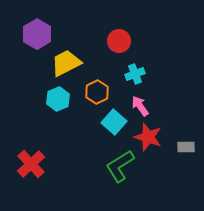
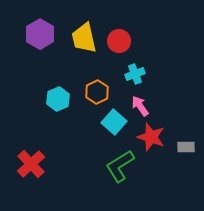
purple hexagon: moved 3 px right
yellow trapezoid: moved 18 px right, 25 px up; rotated 76 degrees counterclockwise
red star: moved 3 px right
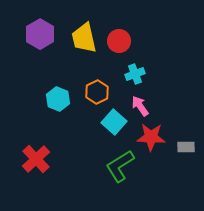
cyan hexagon: rotated 15 degrees counterclockwise
red star: rotated 16 degrees counterclockwise
red cross: moved 5 px right, 5 px up
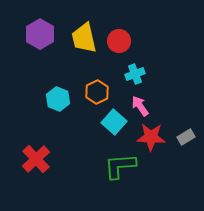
gray rectangle: moved 10 px up; rotated 30 degrees counterclockwise
green L-shape: rotated 28 degrees clockwise
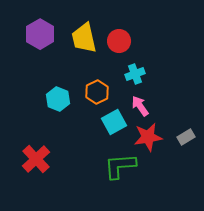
cyan square: rotated 20 degrees clockwise
red star: moved 3 px left; rotated 12 degrees counterclockwise
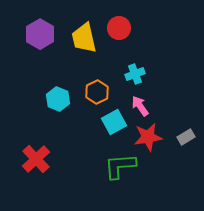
red circle: moved 13 px up
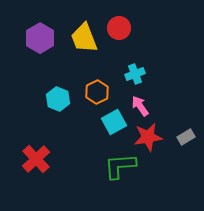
purple hexagon: moved 4 px down
yellow trapezoid: rotated 8 degrees counterclockwise
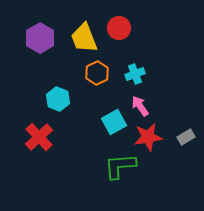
orange hexagon: moved 19 px up
red cross: moved 3 px right, 22 px up
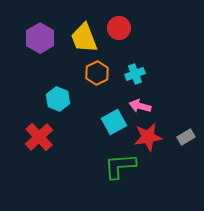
pink arrow: rotated 40 degrees counterclockwise
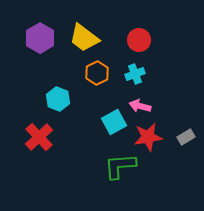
red circle: moved 20 px right, 12 px down
yellow trapezoid: rotated 32 degrees counterclockwise
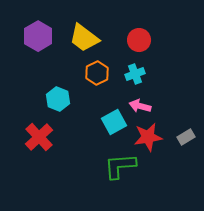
purple hexagon: moved 2 px left, 2 px up
